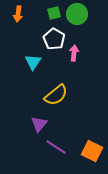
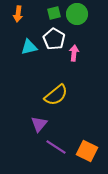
cyan triangle: moved 4 px left, 15 px up; rotated 42 degrees clockwise
orange square: moved 5 px left
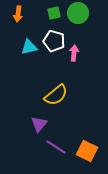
green circle: moved 1 px right, 1 px up
white pentagon: moved 2 px down; rotated 15 degrees counterclockwise
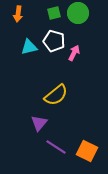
pink arrow: rotated 21 degrees clockwise
purple triangle: moved 1 px up
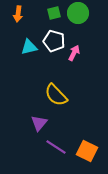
yellow semicircle: rotated 85 degrees clockwise
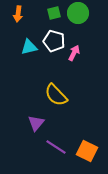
purple triangle: moved 3 px left
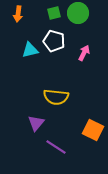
cyan triangle: moved 1 px right, 3 px down
pink arrow: moved 10 px right
yellow semicircle: moved 2 px down; rotated 40 degrees counterclockwise
orange square: moved 6 px right, 21 px up
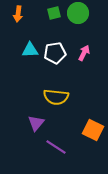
white pentagon: moved 1 px right, 12 px down; rotated 25 degrees counterclockwise
cyan triangle: rotated 12 degrees clockwise
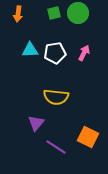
orange square: moved 5 px left, 7 px down
